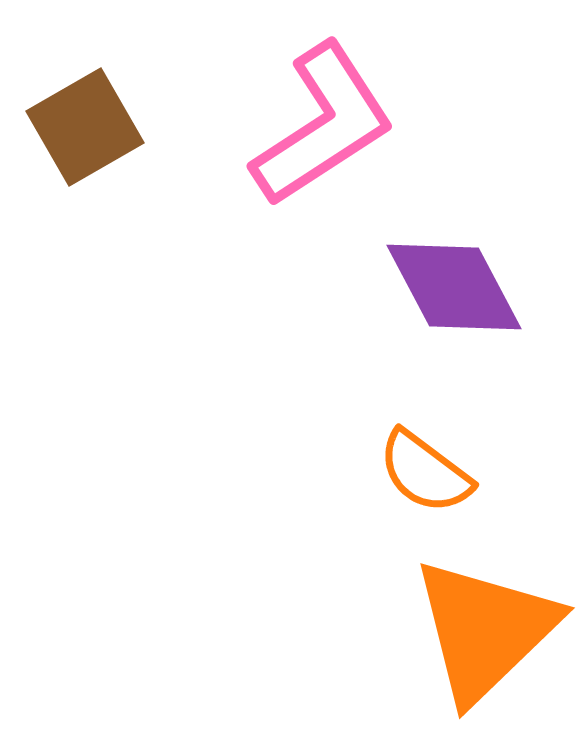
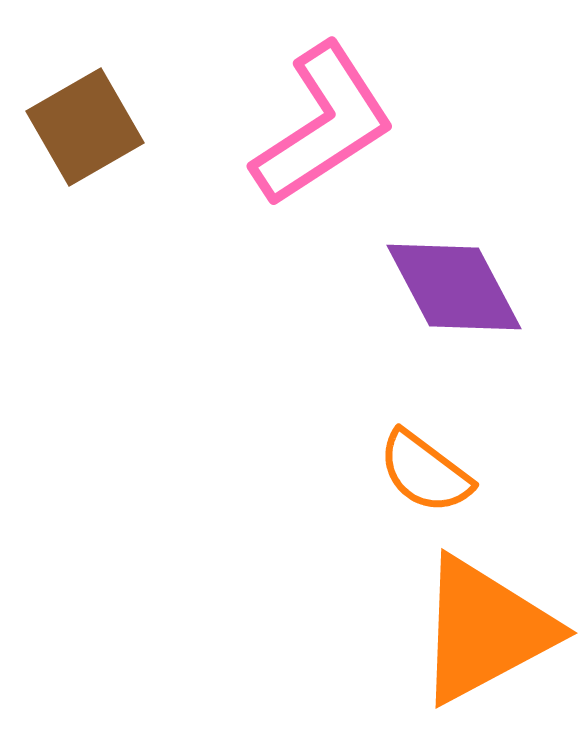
orange triangle: rotated 16 degrees clockwise
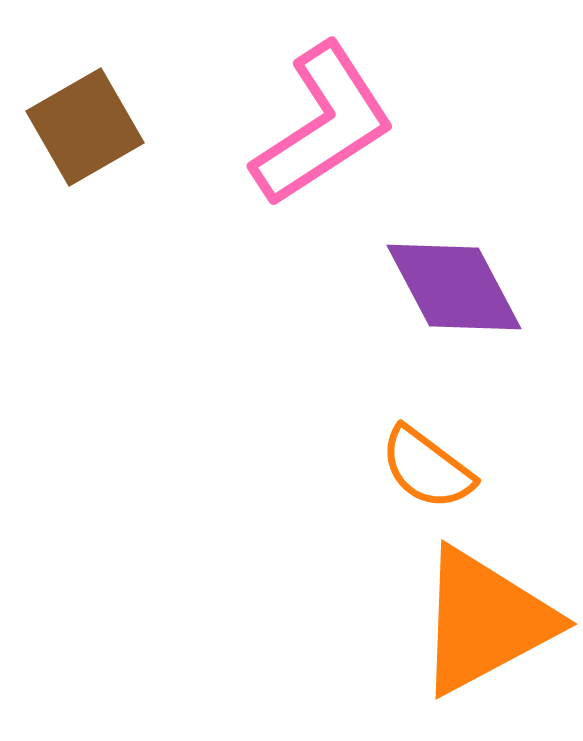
orange semicircle: moved 2 px right, 4 px up
orange triangle: moved 9 px up
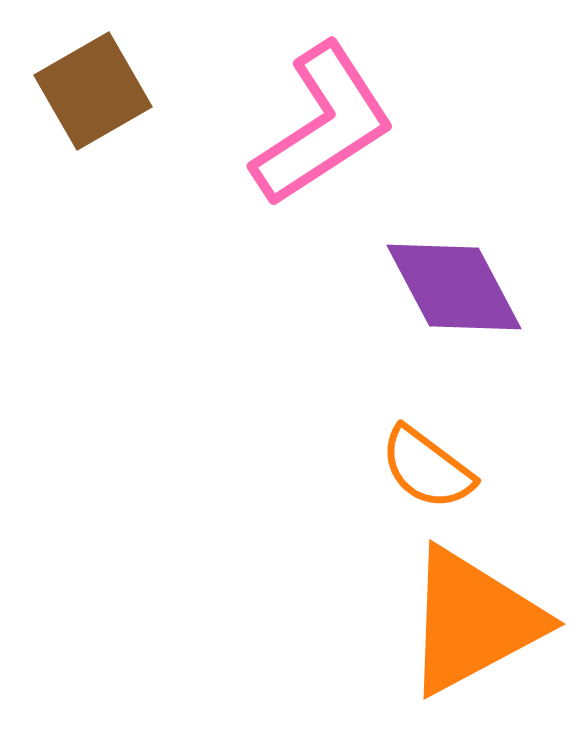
brown square: moved 8 px right, 36 px up
orange triangle: moved 12 px left
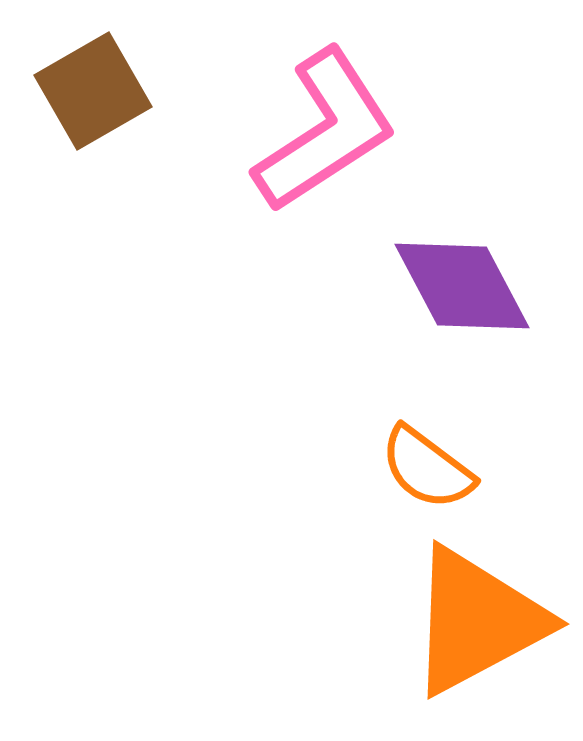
pink L-shape: moved 2 px right, 6 px down
purple diamond: moved 8 px right, 1 px up
orange triangle: moved 4 px right
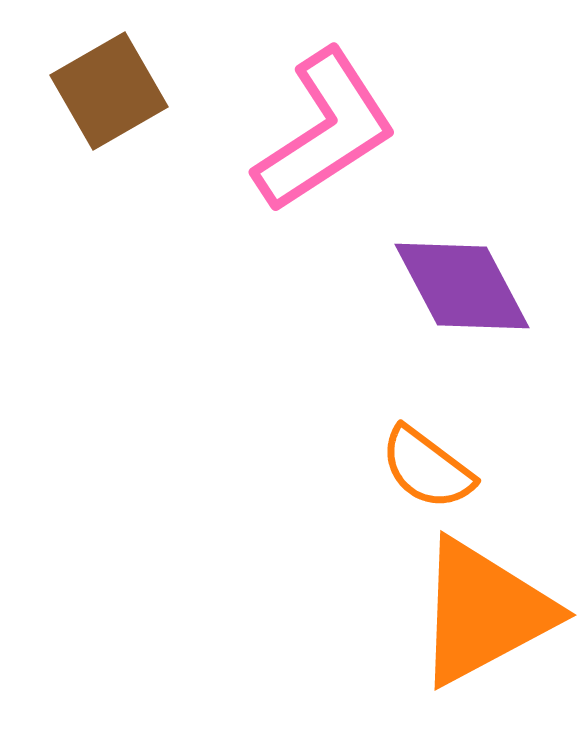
brown square: moved 16 px right
orange triangle: moved 7 px right, 9 px up
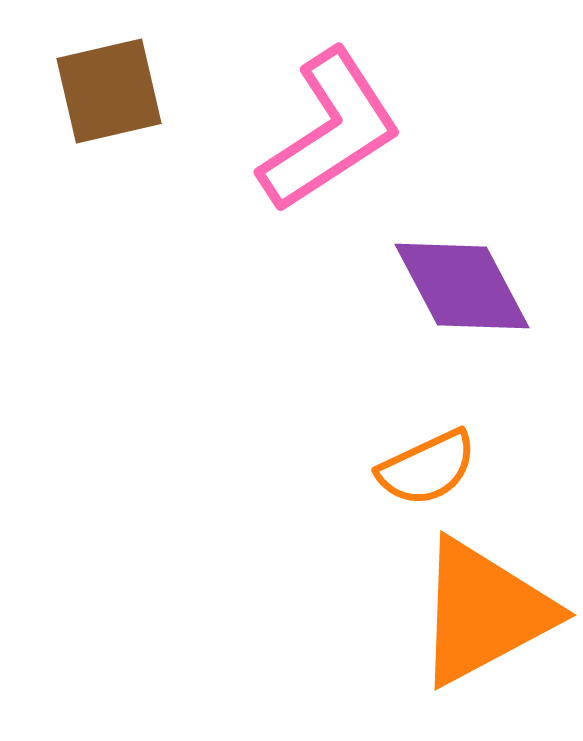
brown square: rotated 17 degrees clockwise
pink L-shape: moved 5 px right
orange semicircle: rotated 62 degrees counterclockwise
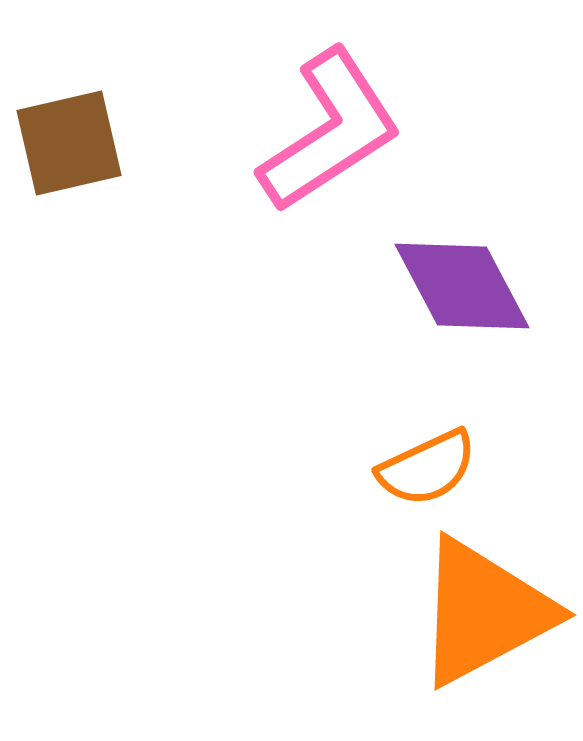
brown square: moved 40 px left, 52 px down
